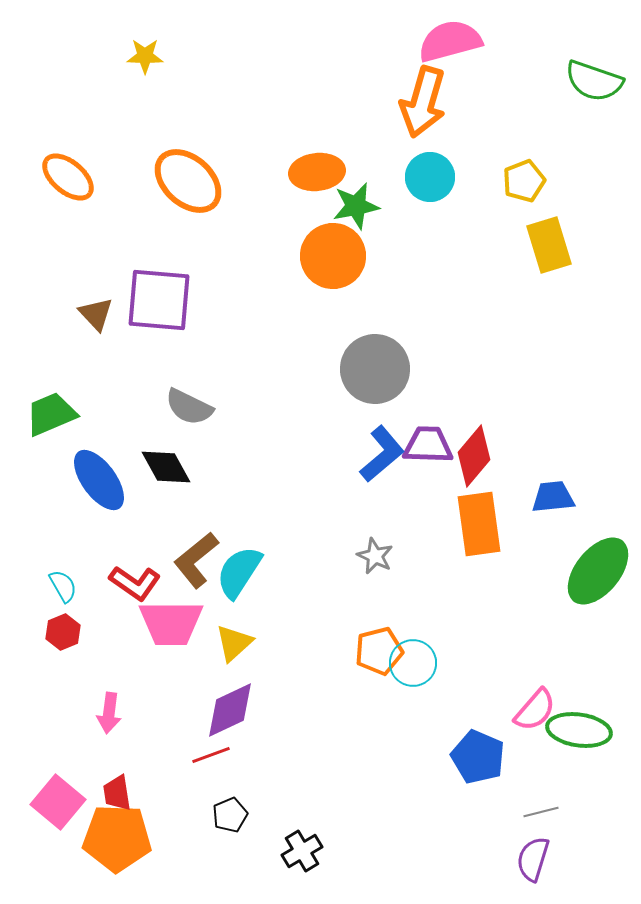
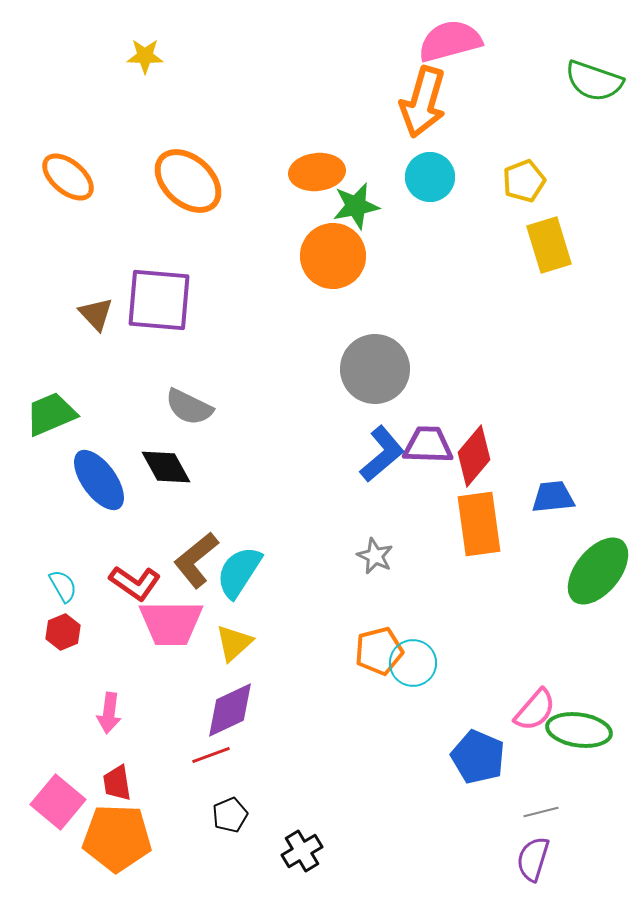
red trapezoid at (117, 793): moved 10 px up
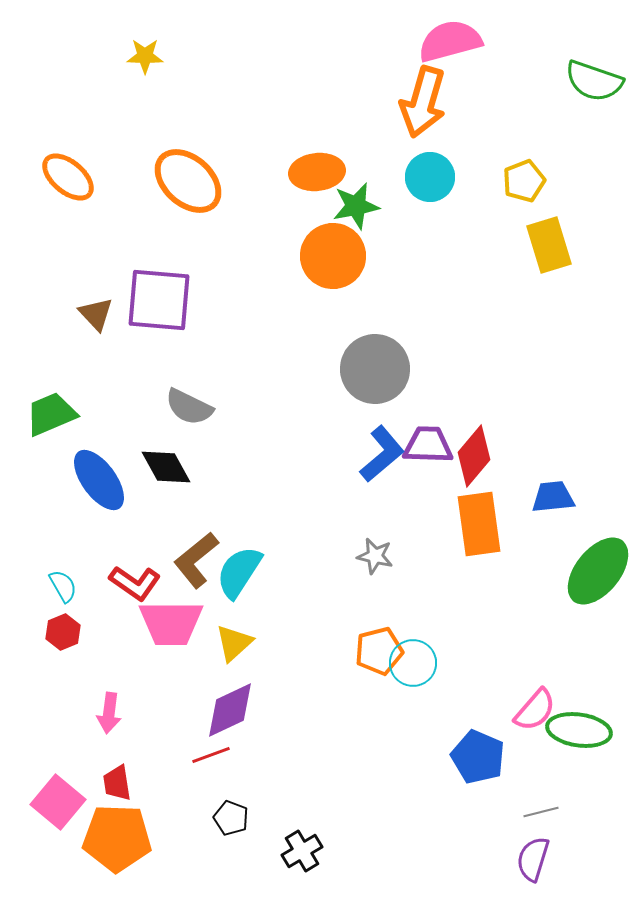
gray star at (375, 556): rotated 12 degrees counterclockwise
black pentagon at (230, 815): moved 1 px right, 3 px down; rotated 28 degrees counterclockwise
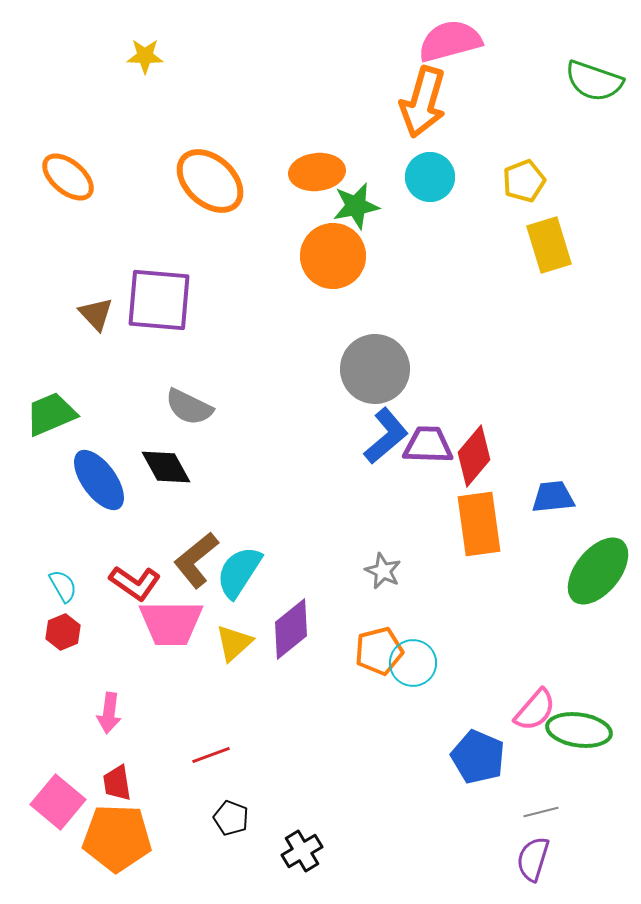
orange ellipse at (188, 181): moved 22 px right
blue L-shape at (382, 454): moved 4 px right, 18 px up
gray star at (375, 556): moved 8 px right, 15 px down; rotated 12 degrees clockwise
purple diamond at (230, 710): moved 61 px right, 81 px up; rotated 14 degrees counterclockwise
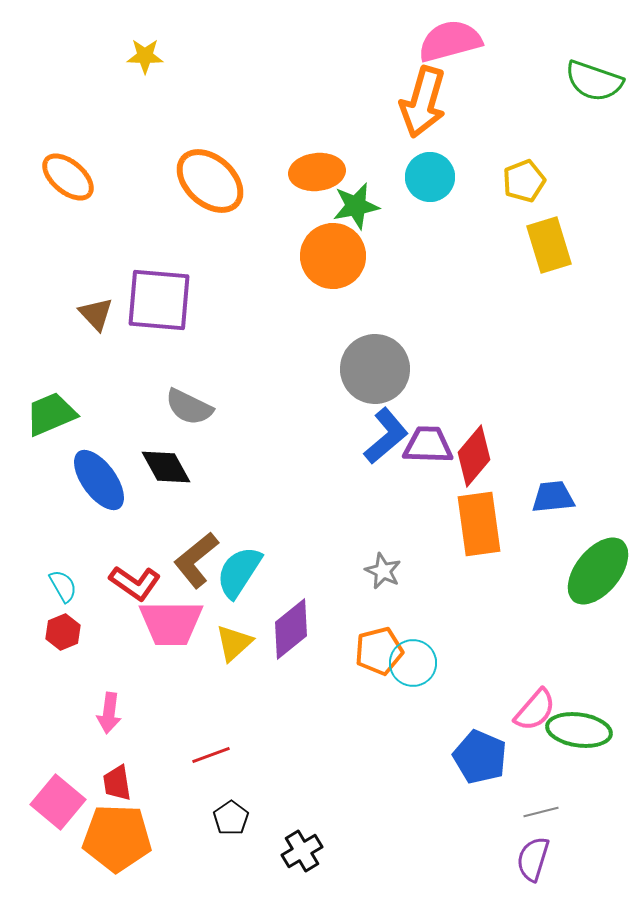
blue pentagon at (478, 757): moved 2 px right
black pentagon at (231, 818): rotated 16 degrees clockwise
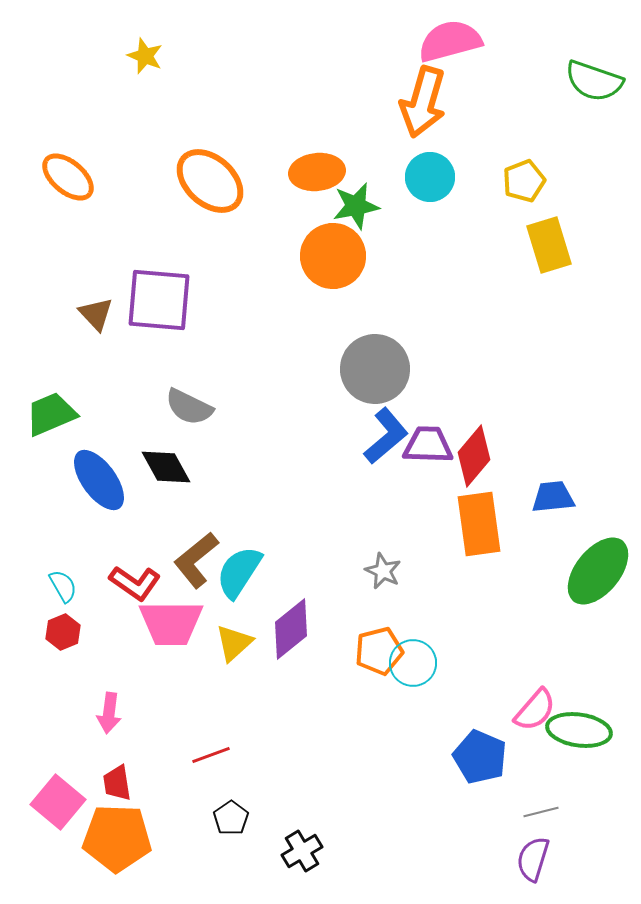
yellow star at (145, 56): rotated 21 degrees clockwise
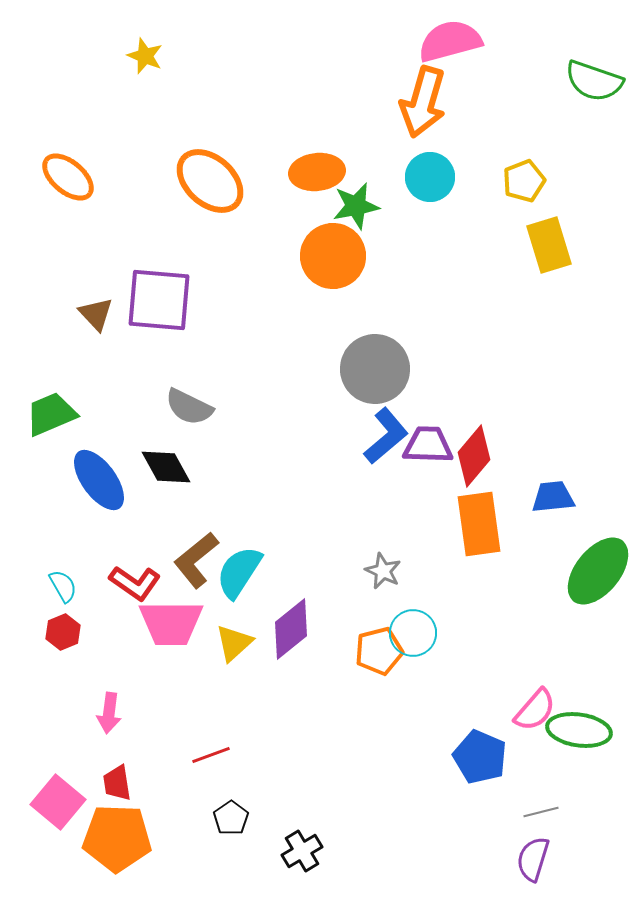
cyan circle at (413, 663): moved 30 px up
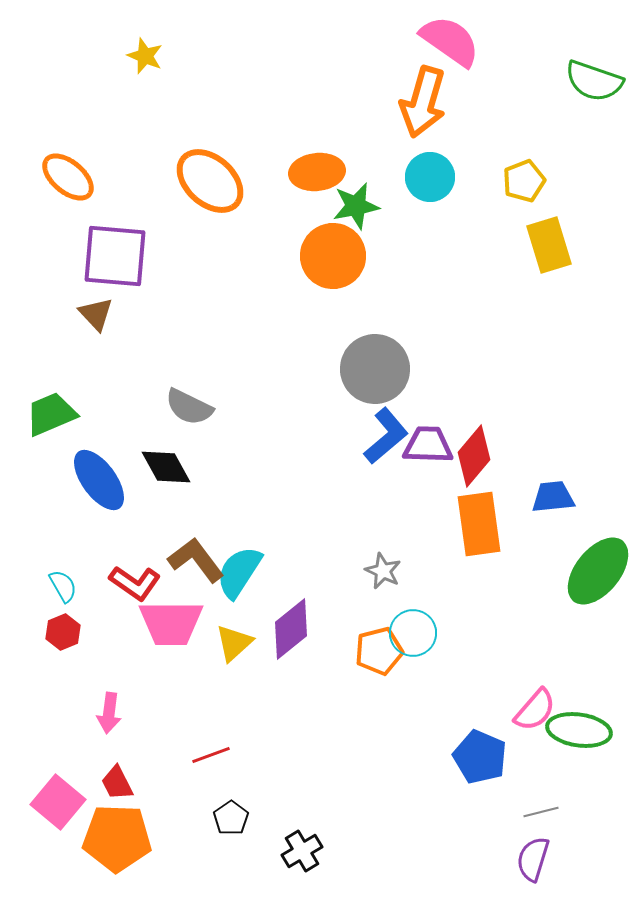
pink semicircle at (450, 41): rotated 50 degrees clockwise
purple square at (159, 300): moved 44 px left, 44 px up
brown L-shape at (196, 560): rotated 92 degrees clockwise
red trapezoid at (117, 783): rotated 18 degrees counterclockwise
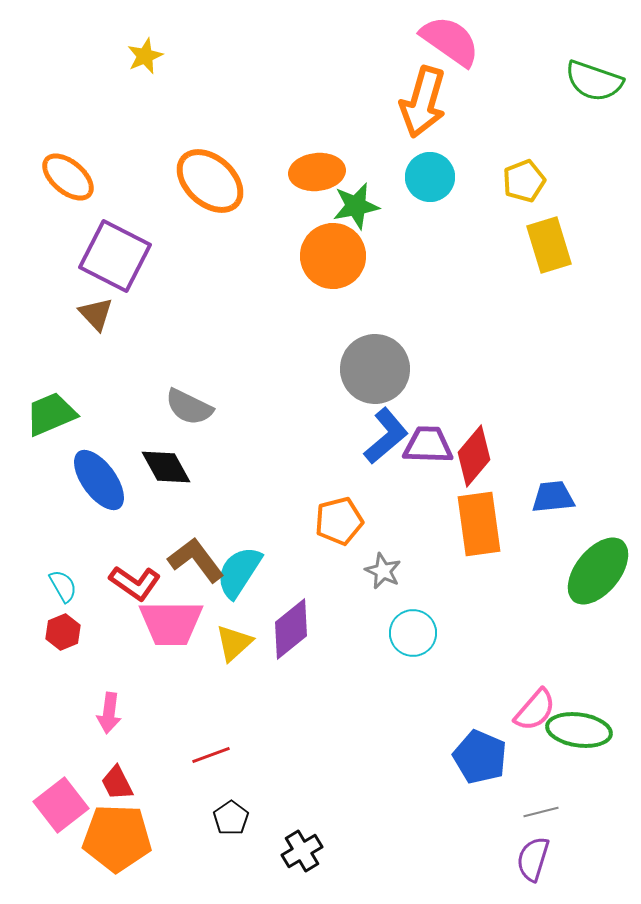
yellow star at (145, 56): rotated 27 degrees clockwise
purple square at (115, 256): rotated 22 degrees clockwise
orange pentagon at (379, 651): moved 40 px left, 130 px up
pink square at (58, 802): moved 3 px right, 3 px down; rotated 12 degrees clockwise
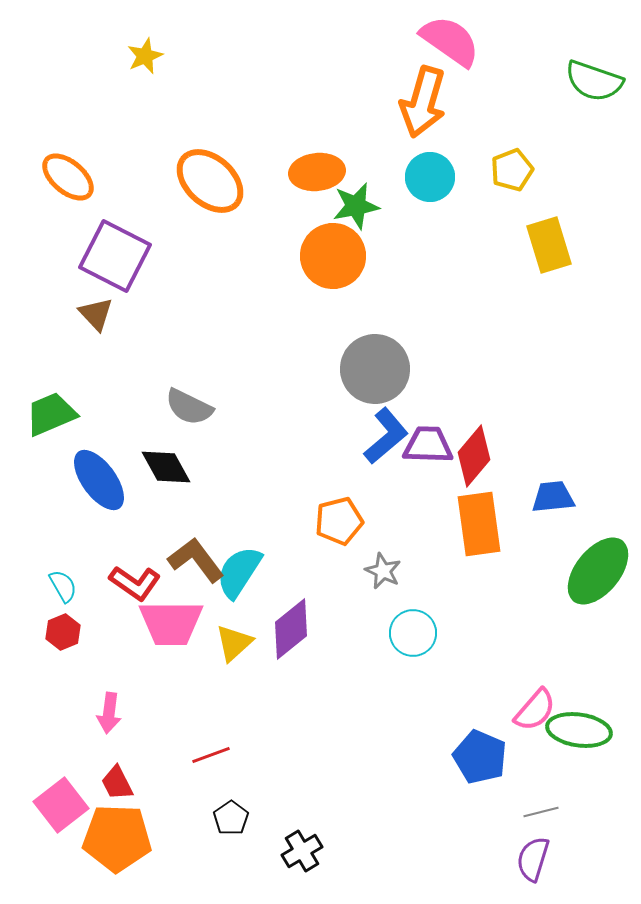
yellow pentagon at (524, 181): moved 12 px left, 11 px up
